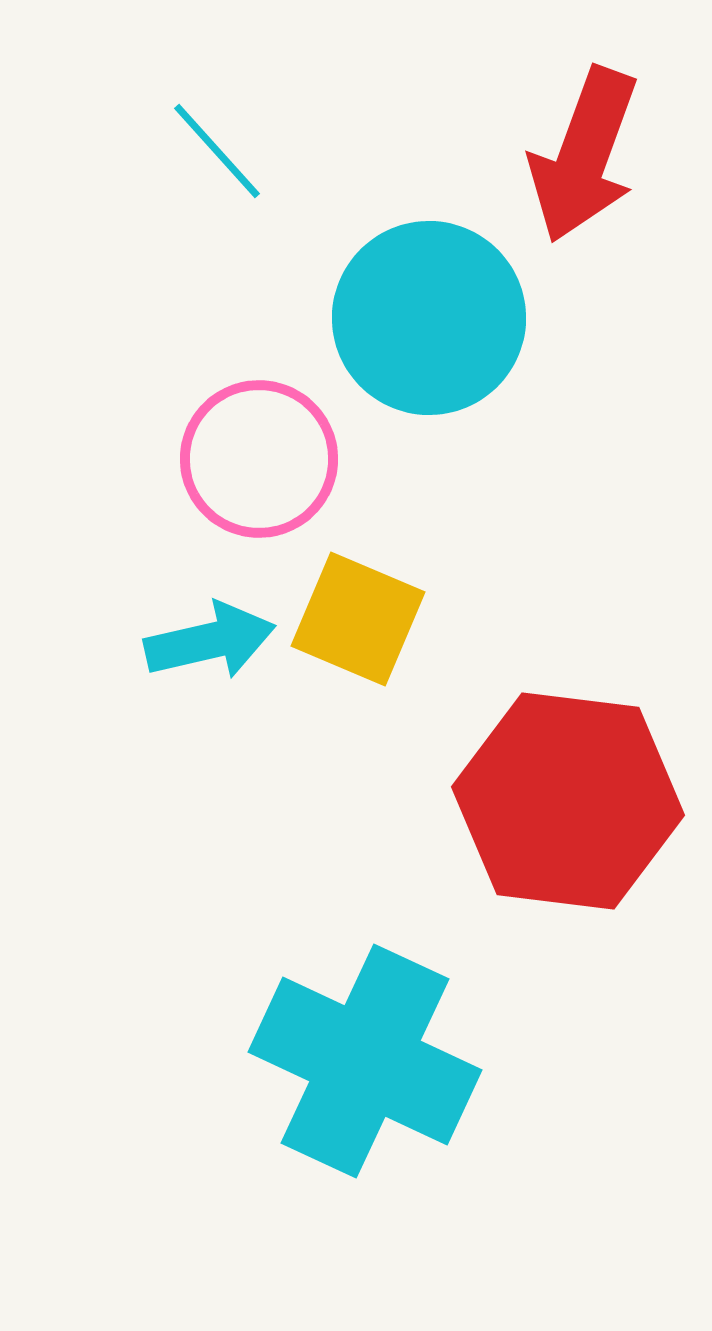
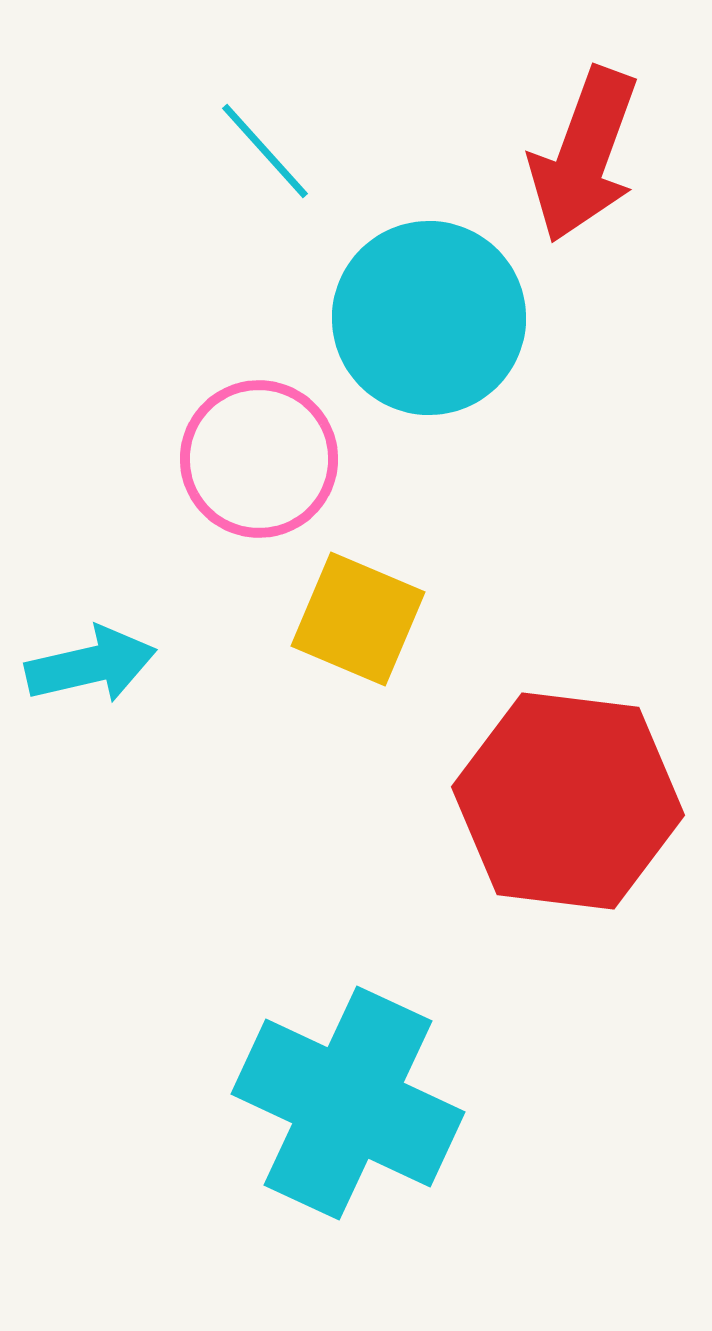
cyan line: moved 48 px right
cyan arrow: moved 119 px left, 24 px down
cyan cross: moved 17 px left, 42 px down
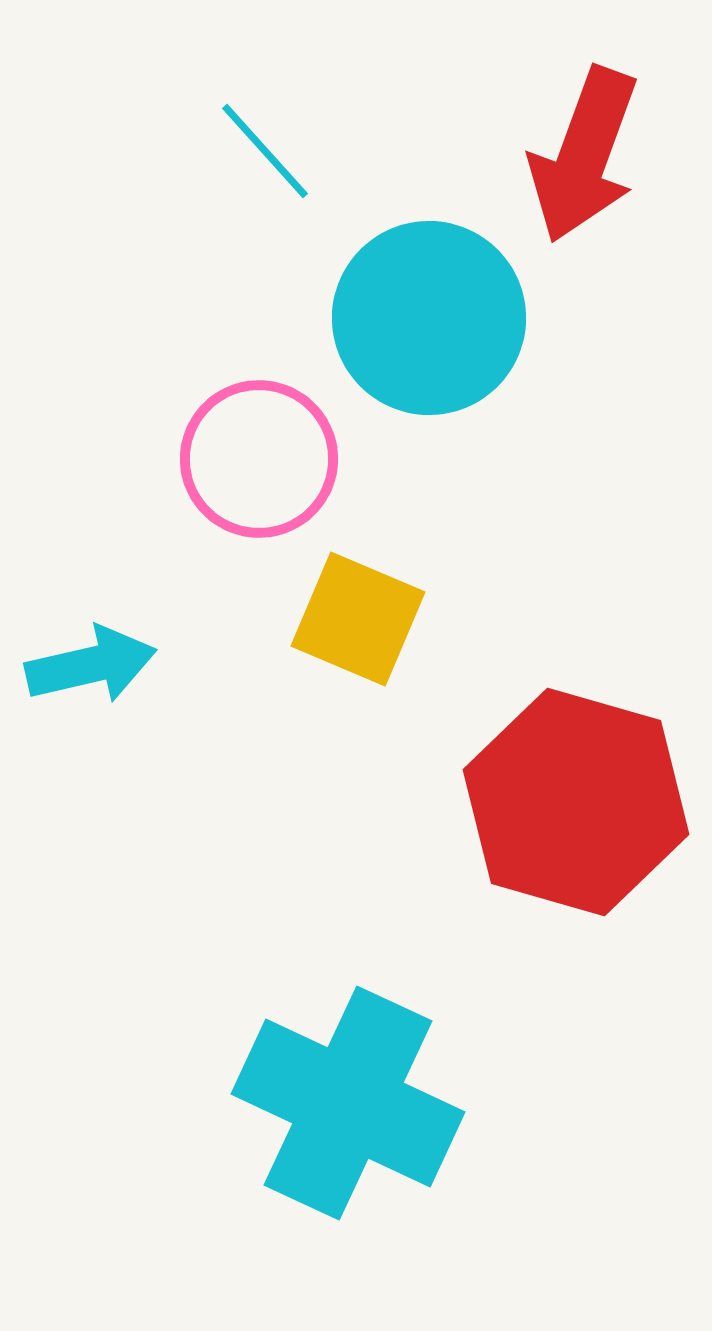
red hexagon: moved 8 px right, 1 px down; rotated 9 degrees clockwise
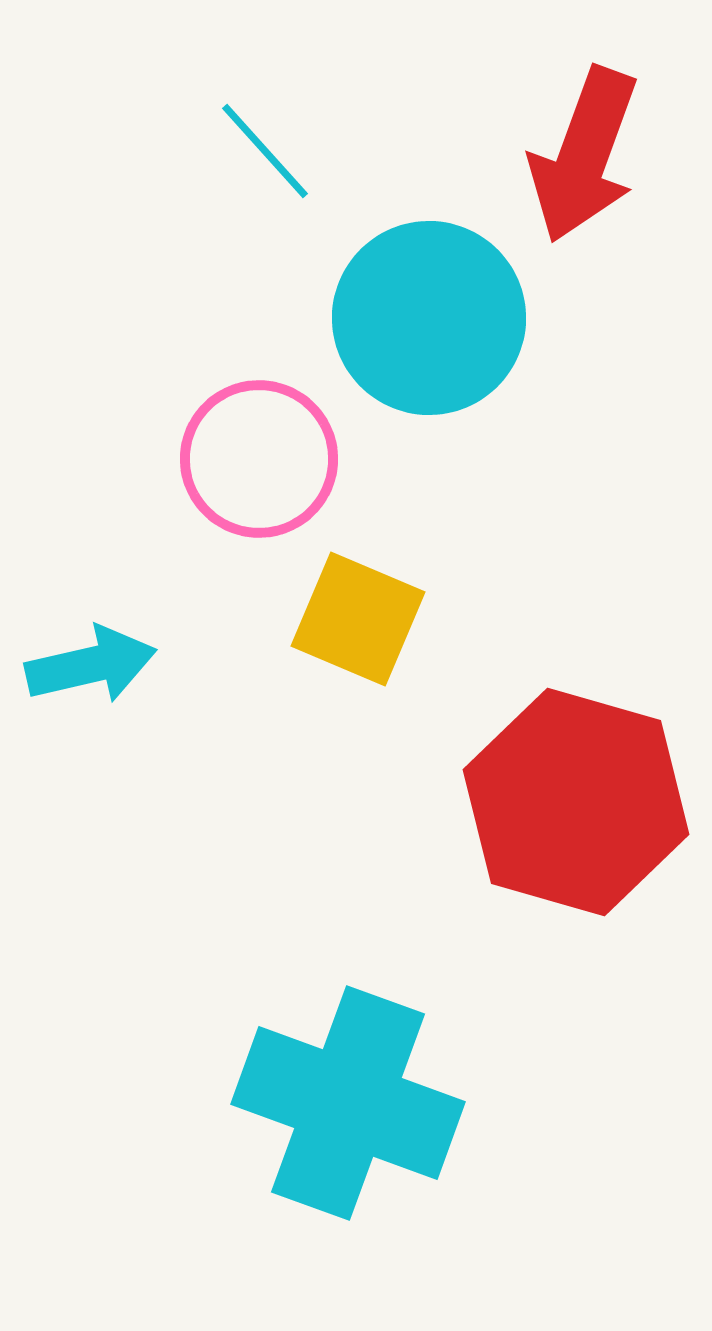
cyan cross: rotated 5 degrees counterclockwise
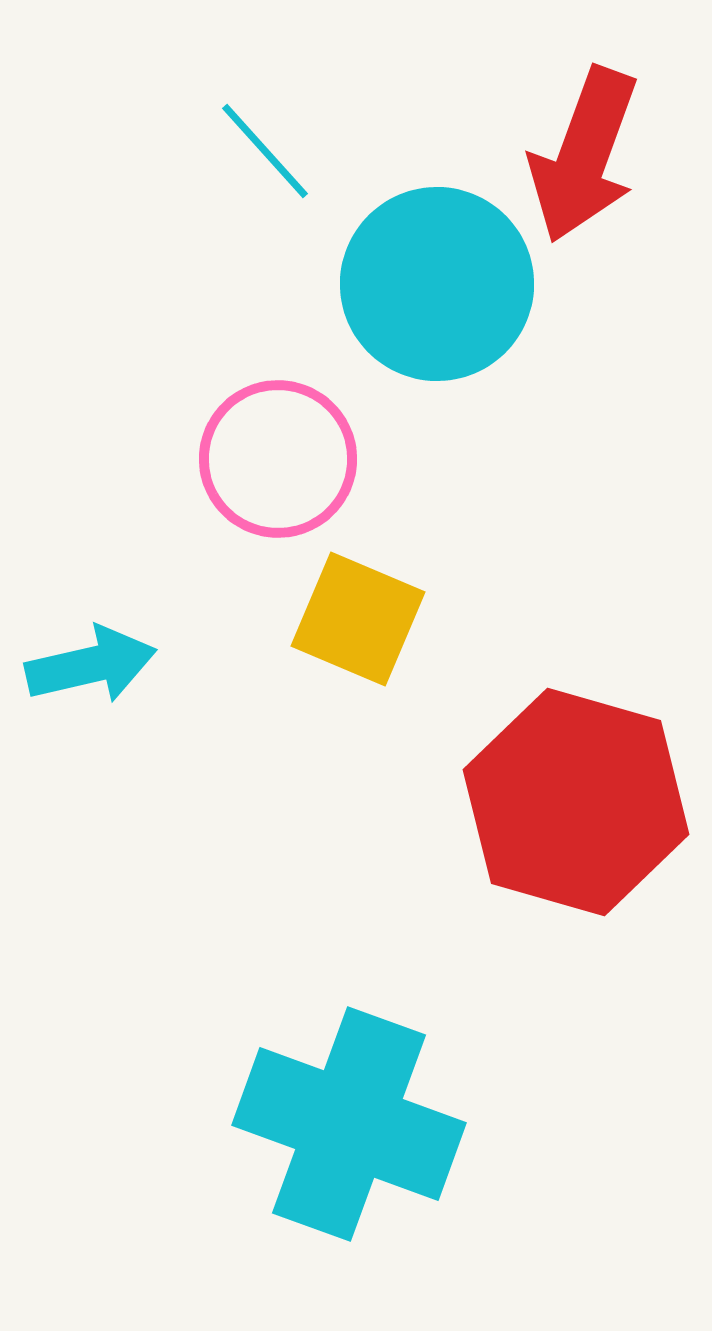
cyan circle: moved 8 px right, 34 px up
pink circle: moved 19 px right
cyan cross: moved 1 px right, 21 px down
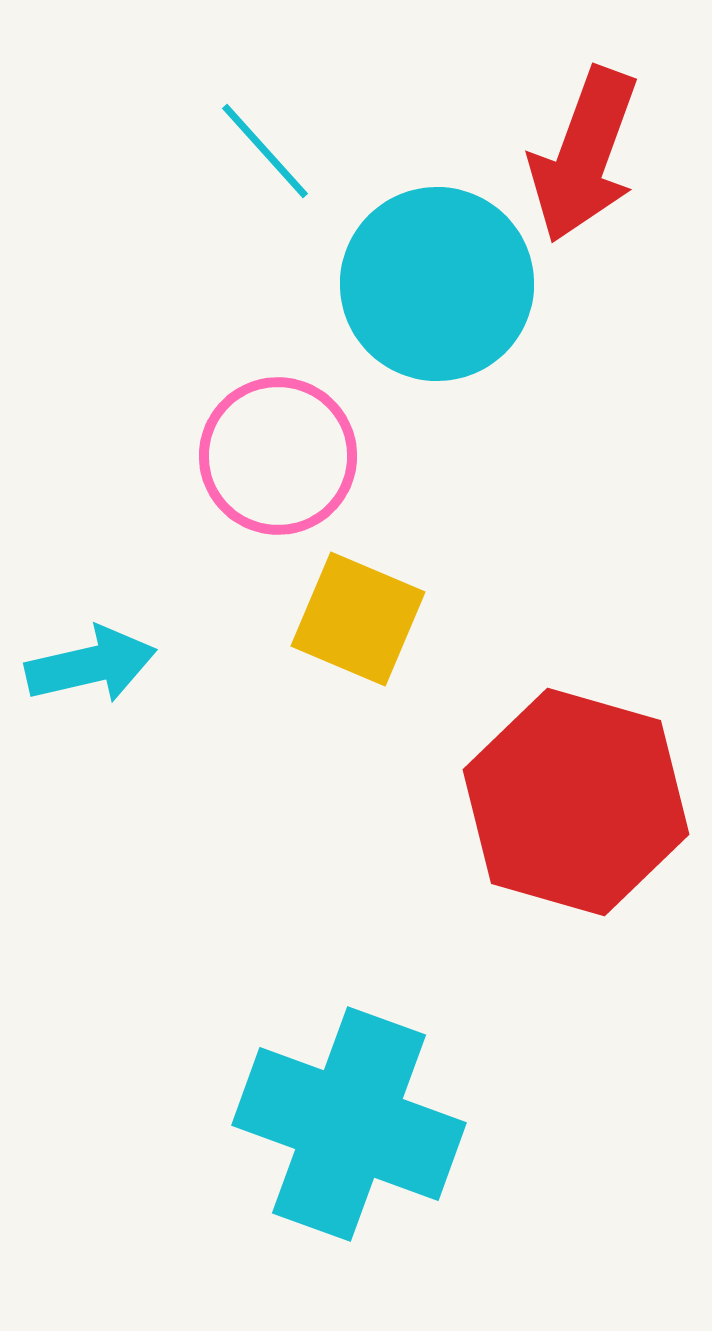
pink circle: moved 3 px up
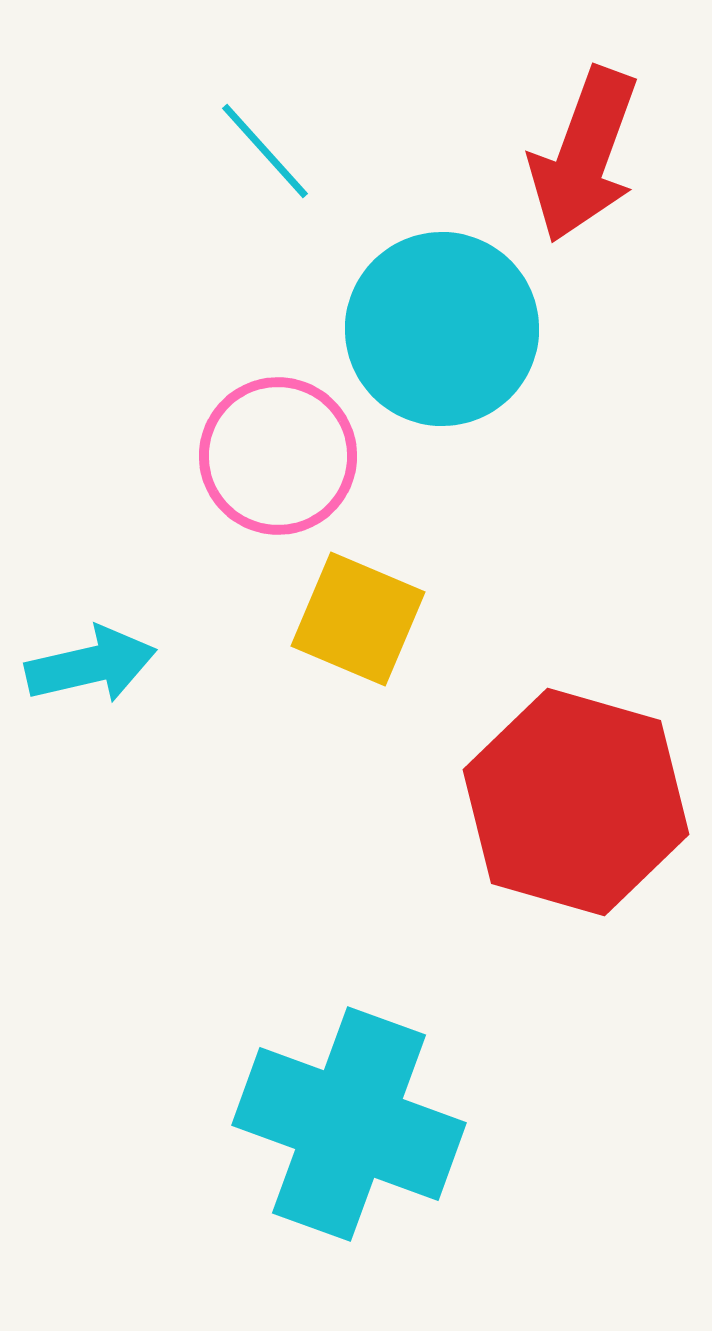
cyan circle: moved 5 px right, 45 px down
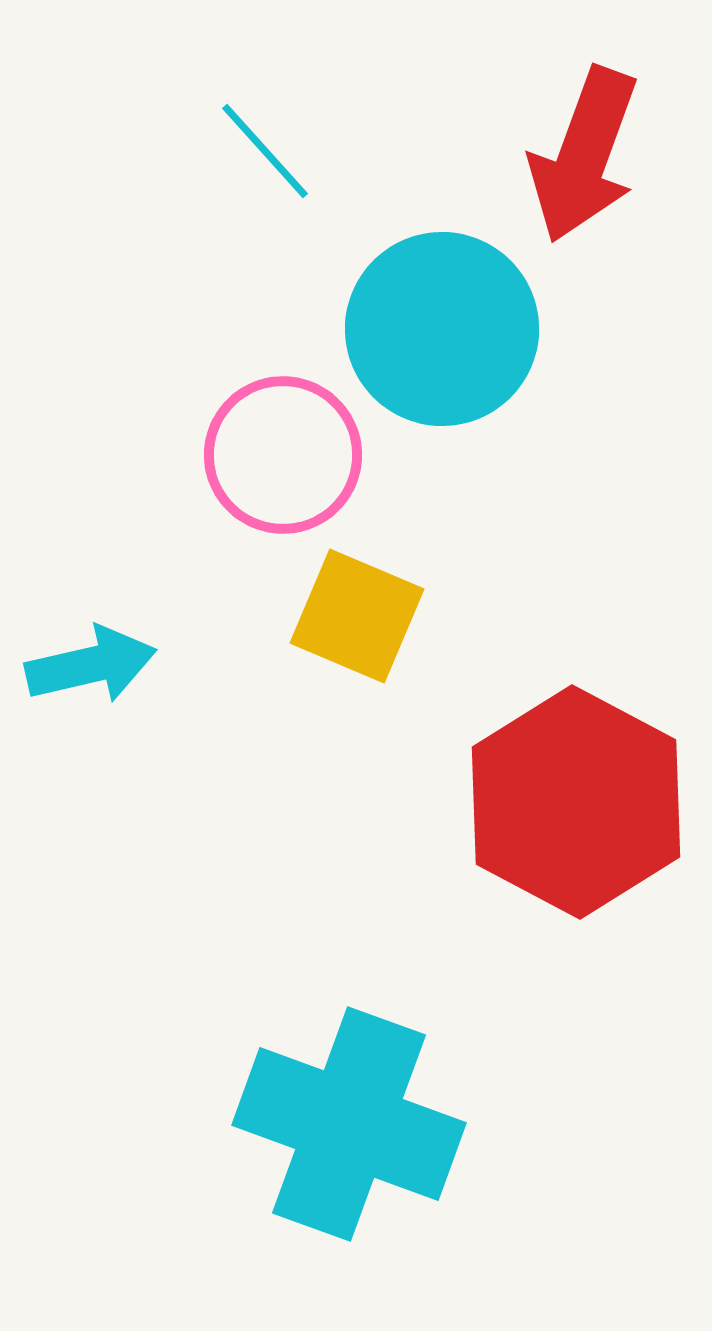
pink circle: moved 5 px right, 1 px up
yellow square: moved 1 px left, 3 px up
red hexagon: rotated 12 degrees clockwise
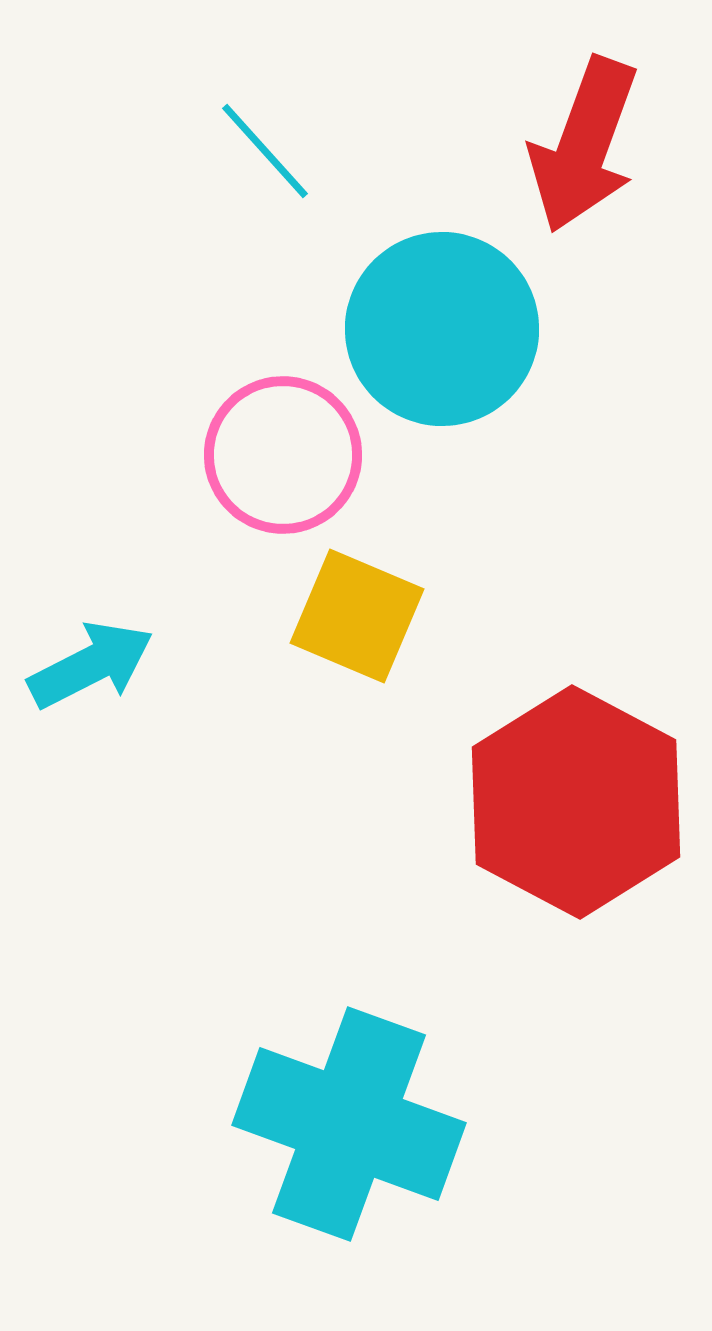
red arrow: moved 10 px up
cyan arrow: rotated 14 degrees counterclockwise
